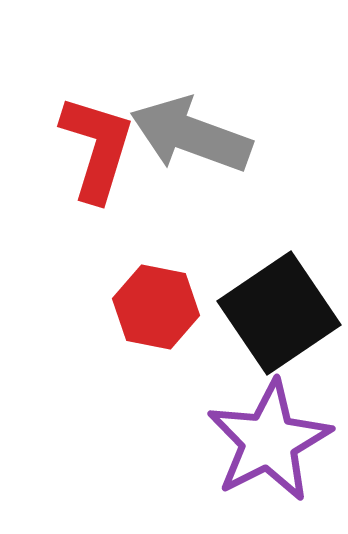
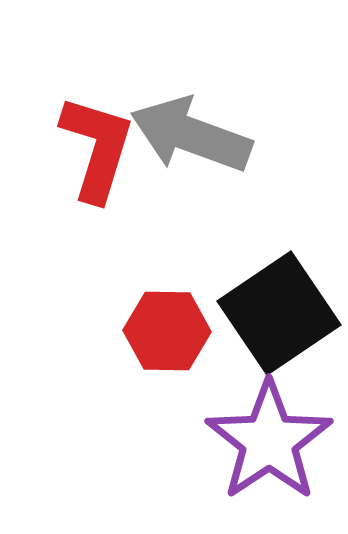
red hexagon: moved 11 px right, 24 px down; rotated 10 degrees counterclockwise
purple star: rotated 7 degrees counterclockwise
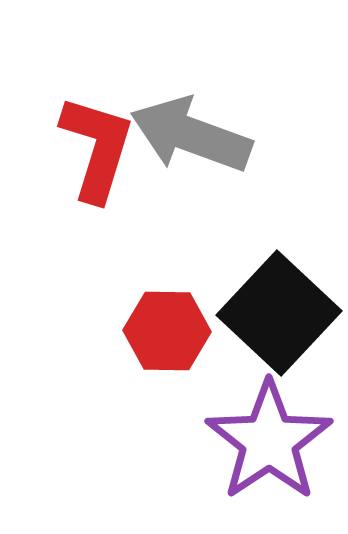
black square: rotated 13 degrees counterclockwise
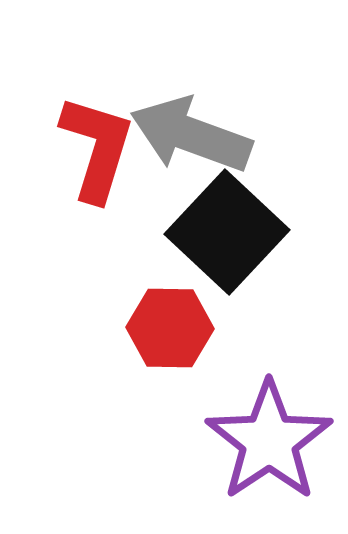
black square: moved 52 px left, 81 px up
red hexagon: moved 3 px right, 3 px up
